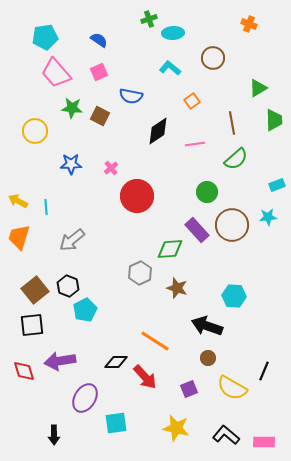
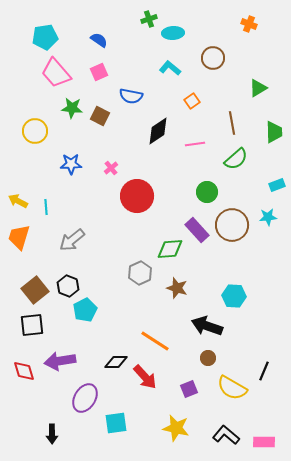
green trapezoid at (274, 120): moved 12 px down
black arrow at (54, 435): moved 2 px left, 1 px up
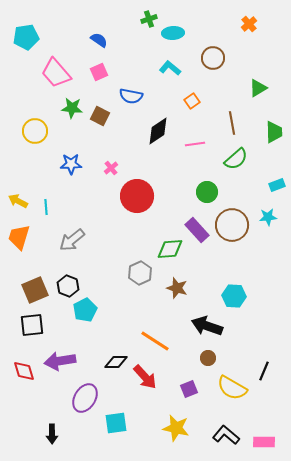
orange cross at (249, 24): rotated 28 degrees clockwise
cyan pentagon at (45, 37): moved 19 px left
brown square at (35, 290): rotated 16 degrees clockwise
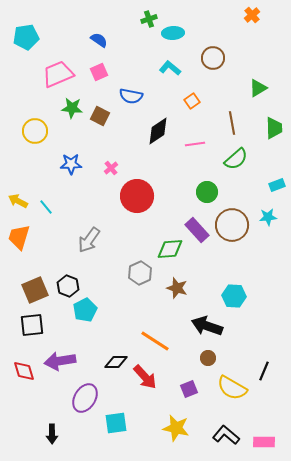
orange cross at (249, 24): moved 3 px right, 9 px up
pink trapezoid at (56, 73): moved 2 px right, 1 px down; rotated 108 degrees clockwise
green trapezoid at (274, 132): moved 4 px up
cyan line at (46, 207): rotated 35 degrees counterclockwise
gray arrow at (72, 240): moved 17 px right; rotated 16 degrees counterclockwise
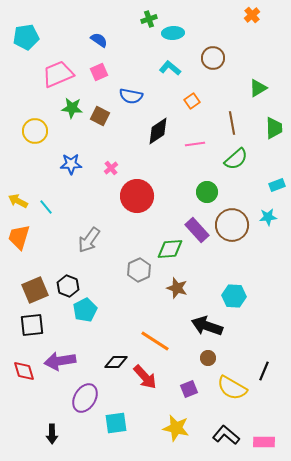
gray hexagon at (140, 273): moved 1 px left, 3 px up
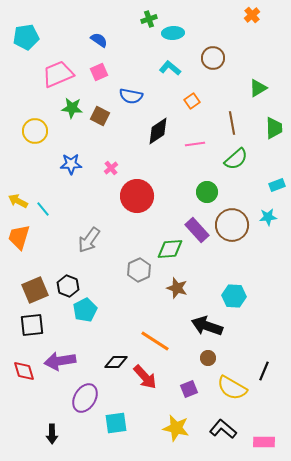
cyan line at (46, 207): moved 3 px left, 2 px down
black L-shape at (226, 435): moved 3 px left, 6 px up
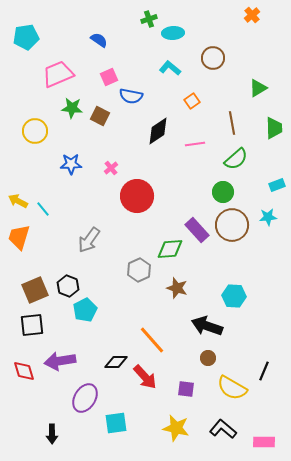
pink square at (99, 72): moved 10 px right, 5 px down
green circle at (207, 192): moved 16 px right
orange line at (155, 341): moved 3 px left, 1 px up; rotated 16 degrees clockwise
purple square at (189, 389): moved 3 px left; rotated 30 degrees clockwise
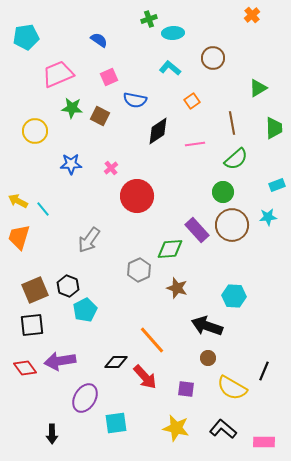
blue semicircle at (131, 96): moved 4 px right, 4 px down
red diamond at (24, 371): moved 1 px right, 3 px up; rotated 20 degrees counterclockwise
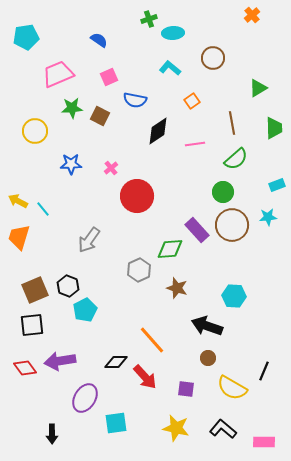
green star at (72, 108): rotated 10 degrees counterclockwise
